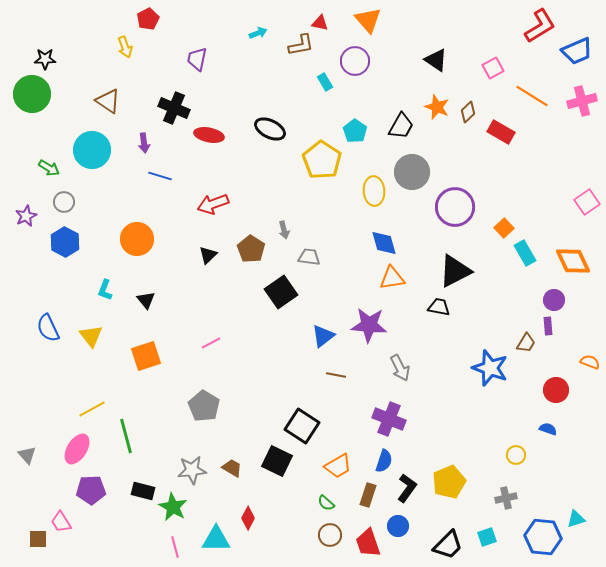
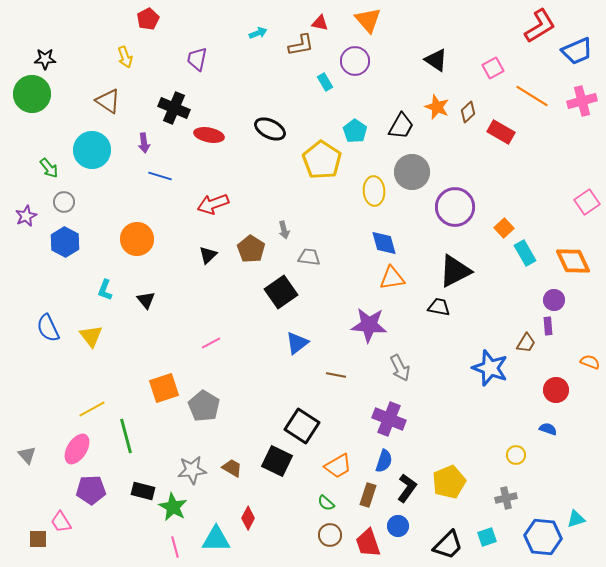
yellow arrow at (125, 47): moved 10 px down
green arrow at (49, 168): rotated 20 degrees clockwise
blue triangle at (323, 336): moved 26 px left, 7 px down
orange square at (146, 356): moved 18 px right, 32 px down
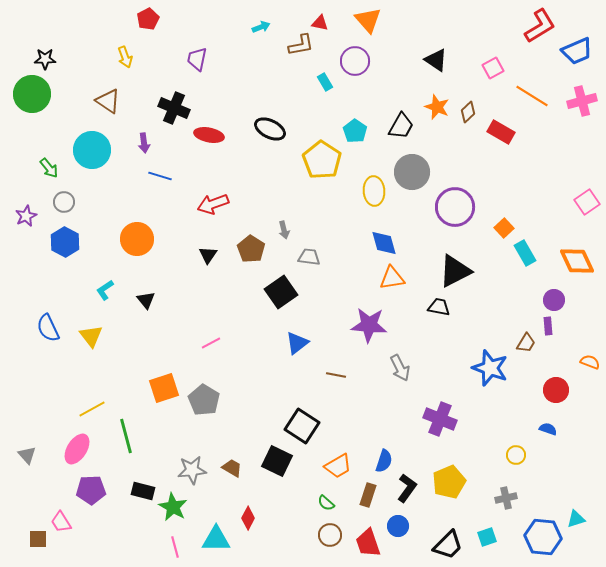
cyan arrow at (258, 33): moved 3 px right, 6 px up
black triangle at (208, 255): rotated 12 degrees counterclockwise
orange diamond at (573, 261): moved 4 px right
cyan L-shape at (105, 290): rotated 35 degrees clockwise
gray pentagon at (204, 406): moved 6 px up
purple cross at (389, 419): moved 51 px right
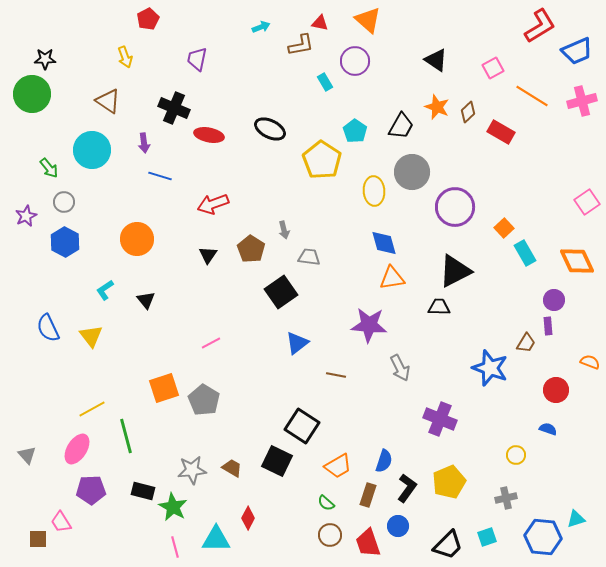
orange triangle at (368, 20): rotated 8 degrees counterclockwise
black trapezoid at (439, 307): rotated 10 degrees counterclockwise
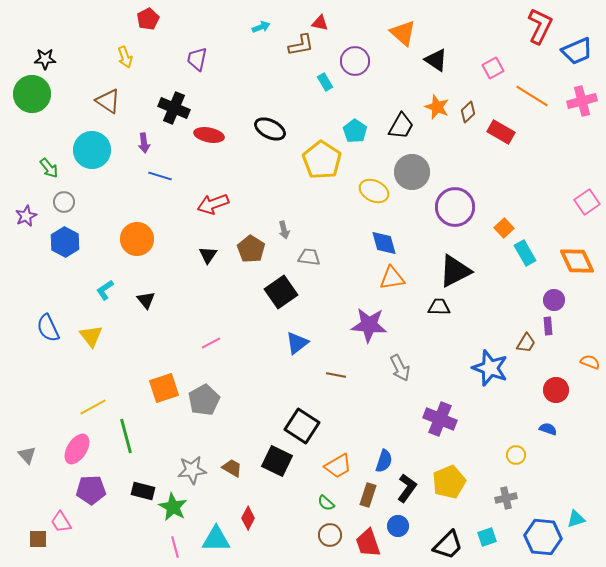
orange triangle at (368, 20): moved 35 px right, 13 px down
red L-shape at (540, 26): rotated 33 degrees counterclockwise
yellow ellipse at (374, 191): rotated 60 degrees counterclockwise
gray pentagon at (204, 400): rotated 12 degrees clockwise
yellow line at (92, 409): moved 1 px right, 2 px up
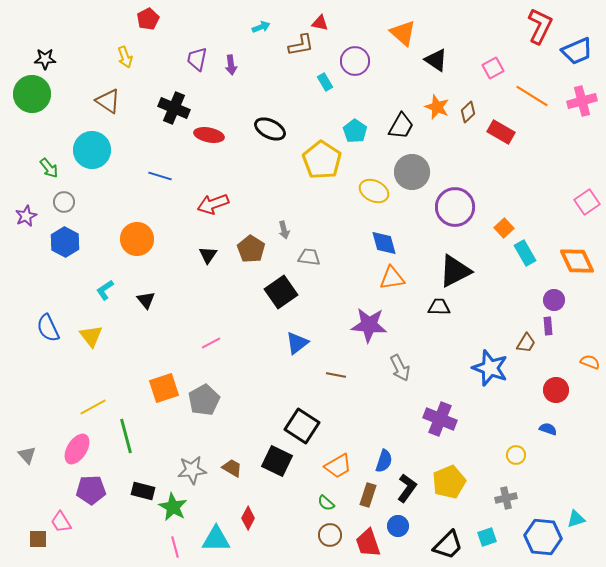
purple arrow at (144, 143): moved 87 px right, 78 px up
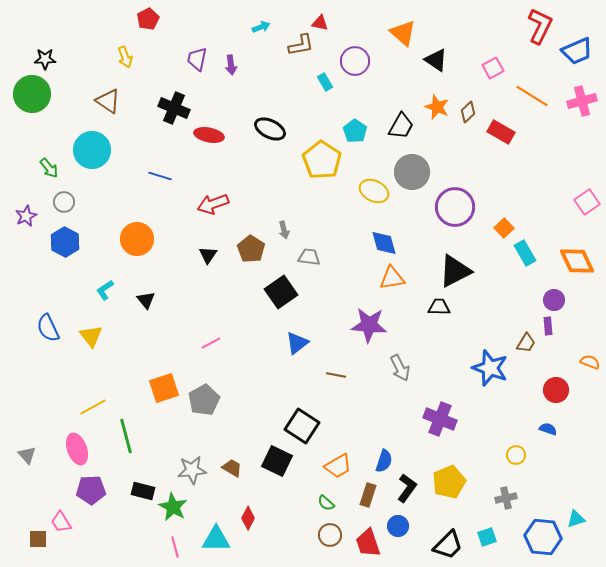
pink ellipse at (77, 449): rotated 52 degrees counterclockwise
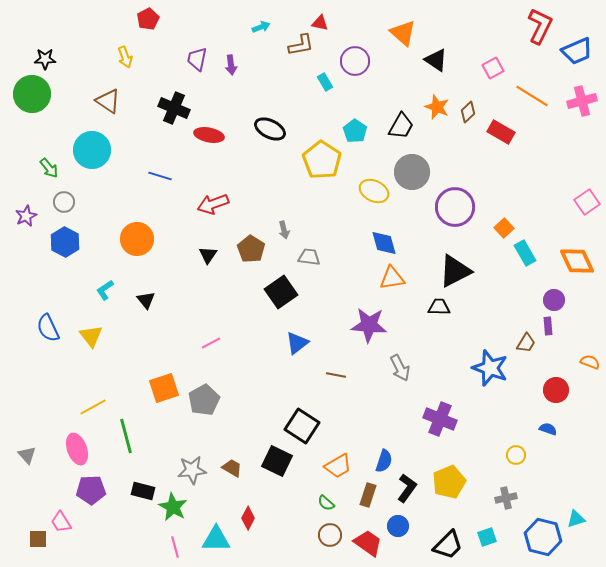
blue hexagon at (543, 537): rotated 9 degrees clockwise
red trapezoid at (368, 543): rotated 144 degrees clockwise
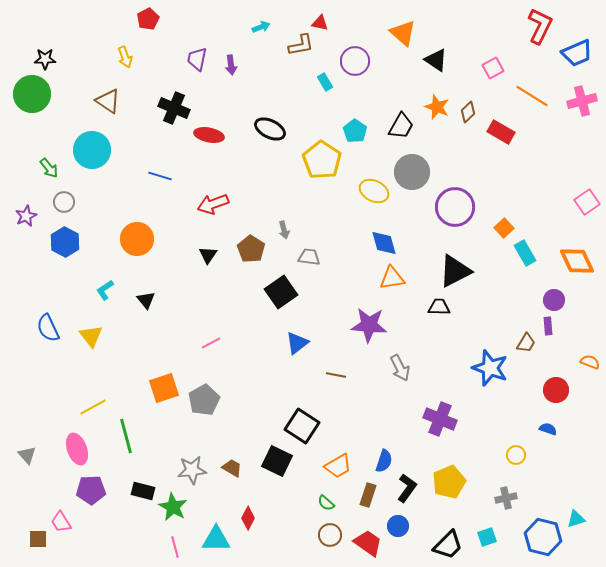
blue trapezoid at (577, 51): moved 2 px down
